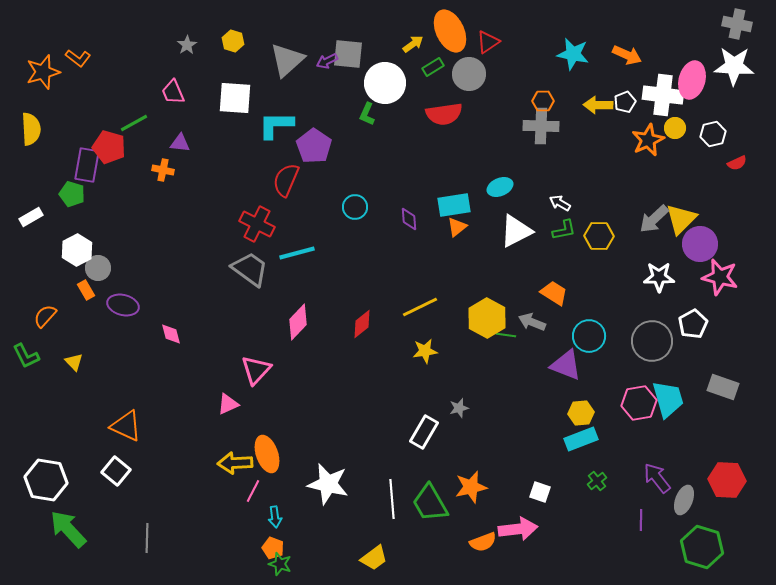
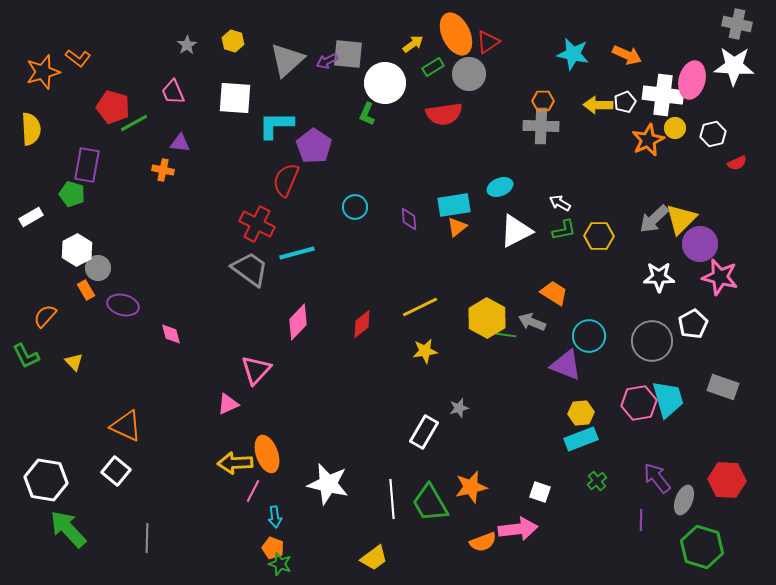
orange ellipse at (450, 31): moved 6 px right, 3 px down
red pentagon at (109, 147): moved 4 px right, 40 px up
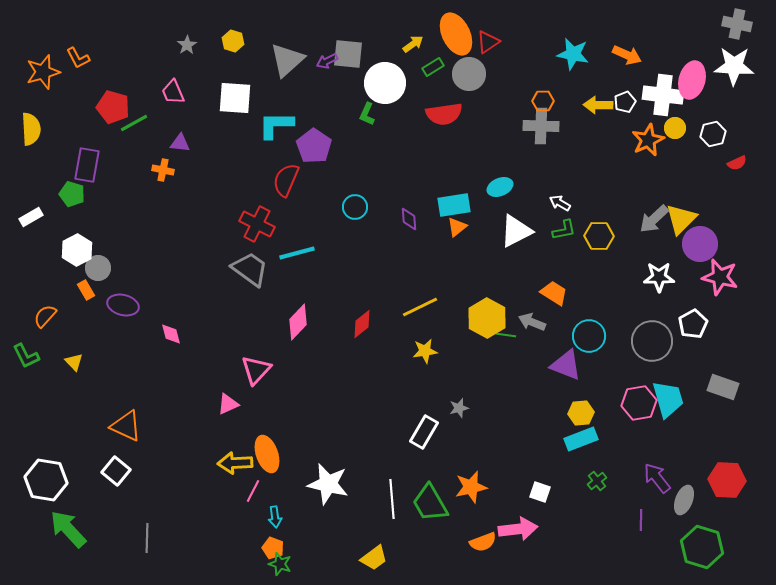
orange L-shape at (78, 58): rotated 25 degrees clockwise
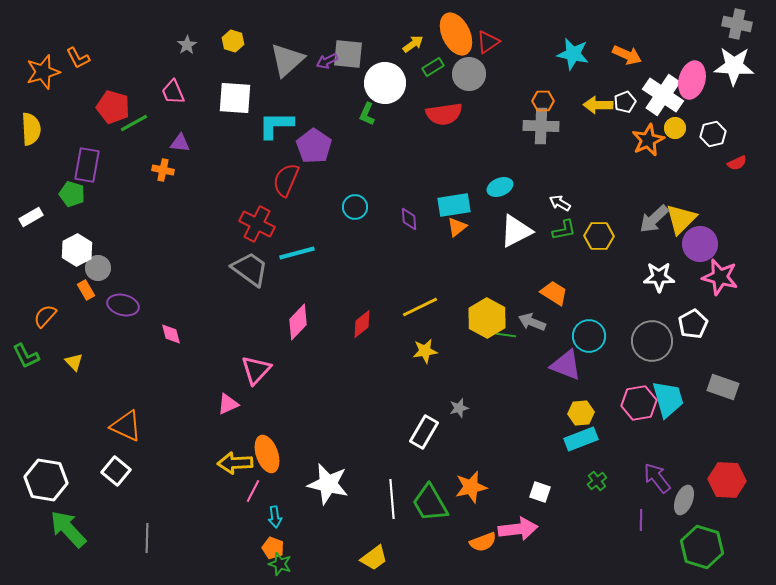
white cross at (663, 95): rotated 27 degrees clockwise
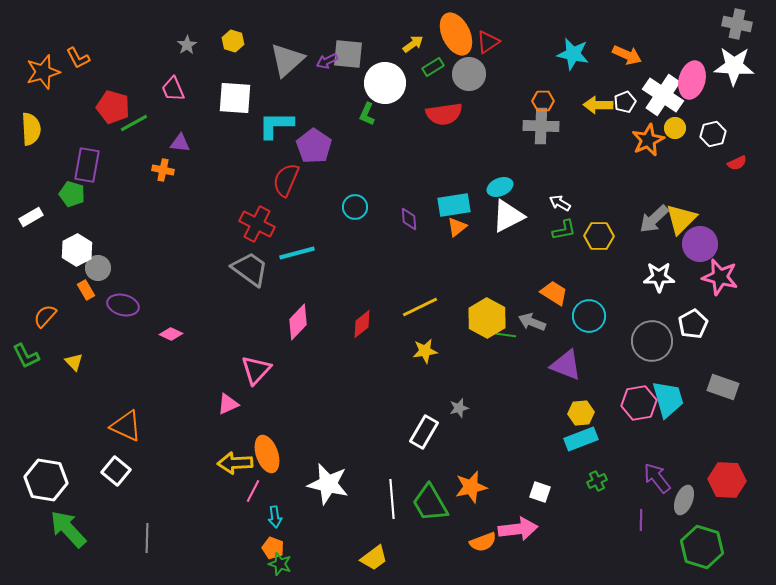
pink trapezoid at (173, 92): moved 3 px up
white triangle at (516, 231): moved 8 px left, 15 px up
pink diamond at (171, 334): rotated 50 degrees counterclockwise
cyan circle at (589, 336): moved 20 px up
green cross at (597, 481): rotated 12 degrees clockwise
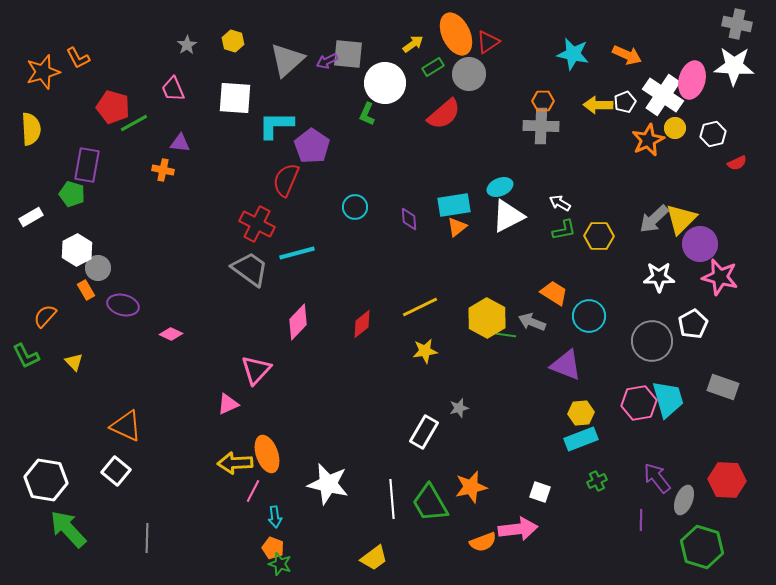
red semicircle at (444, 114): rotated 33 degrees counterclockwise
purple pentagon at (314, 146): moved 2 px left
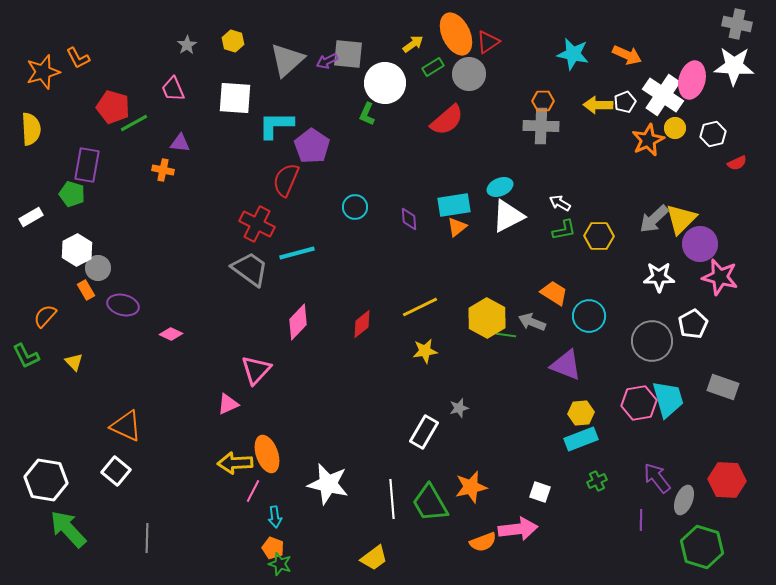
red semicircle at (444, 114): moved 3 px right, 6 px down
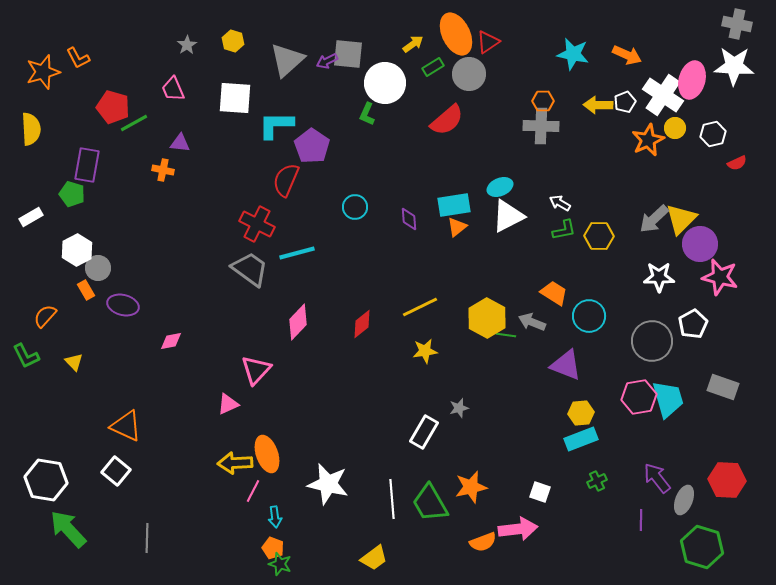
pink diamond at (171, 334): moved 7 px down; rotated 35 degrees counterclockwise
pink hexagon at (639, 403): moved 6 px up
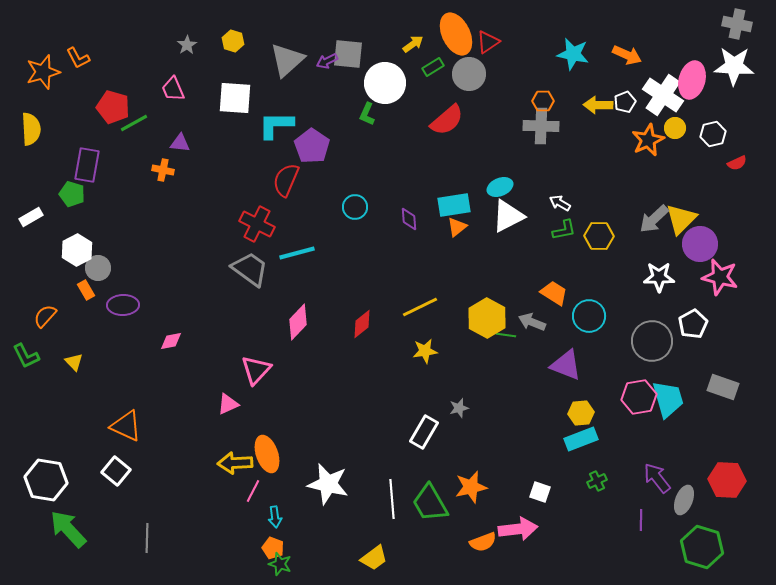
purple ellipse at (123, 305): rotated 16 degrees counterclockwise
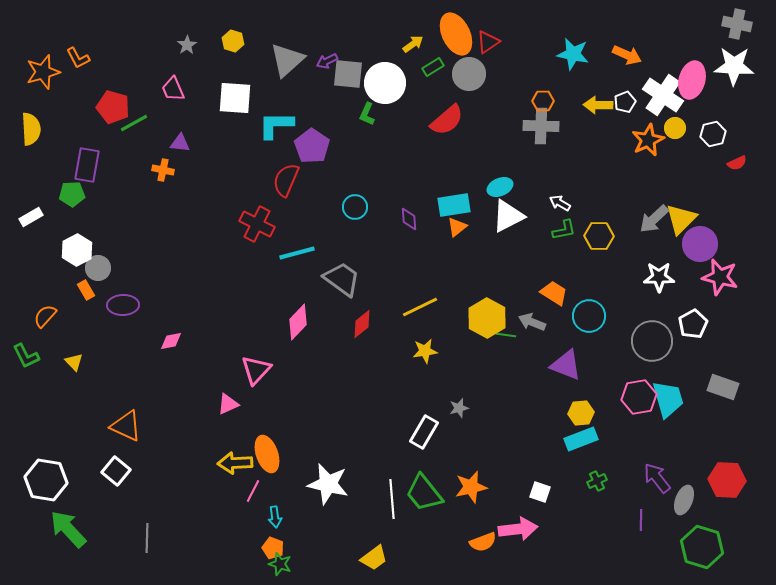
gray square at (348, 54): moved 20 px down
green pentagon at (72, 194): rotated 20 degrees counterclockwise
gray trapezoid at (250, 269): moved 92 px right, 10 px down
green trapezoid at (430, 503): moved 6 px left, 10 px up; rotated 9 degrees counterclockwise
